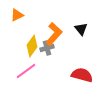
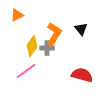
orange L-shape: rotated 10 degrees counterclockwise
gray cross: rotated 16 degrees clockwise
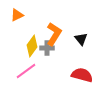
black triangle: moved 10 px down
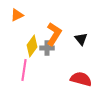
pink line: moved 2 px left, 1 px up; rotated 45 degrees counterclockwise
red semicircle: moved 1 px left, 4 px down
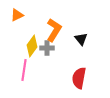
orange L-shape: moved 4 px up
red semicircle: moved 2 px left, 1 px up; rotated 95 degrees counterclockwise
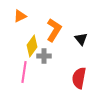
orange triangle: moved 3 px right, 1 px down
gray cross: moved 3 px left, 8 px down
pink line: moved 2 px down
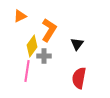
orange L-shape: moved 5 px left
black triangle: moved 4 px left, 5 px down; rotated 16 degrees clockwise
pink line: moved 3 px right, 1 px up
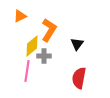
yellow diamond: rotated 15 degrees clockwise
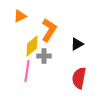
black triangle: rotated 24 degrees clockwise
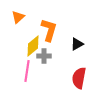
orange triangle: moved 2 px left, 1 px down; rotated 16 degrees counterclockwise
orange L-shape: rotated 15 degrees counterclockwise
yellow diamond: moved 1 px right
